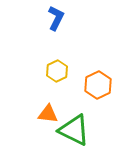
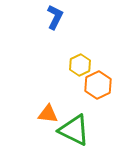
blue L-shape: moved 1 px left, 1 px up
yellow hexagon: moved 23 px right, 6 px up
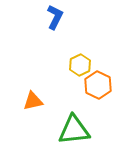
orange hexagon: rotated 8 degrees counterclockwise
orange triangle: moved 15 px left, 13 px up; rotated 20 degrees counterclockwise
green triangle: rotated 32 degrees counterclockwise
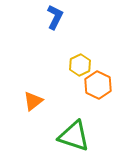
orange triangle: rotated 25 degrees counterclockwise
green triangle: moved 6 px down; rotated 24 degrees clockwise
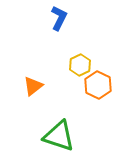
blue L-shape: moved 4 px right, 1 px down
orange triangle: moved 15 px up
green triangle: moved 15 px left
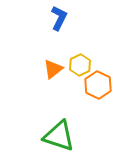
orange triangle: moved 20 px right, 17 px up
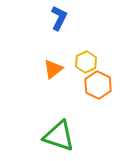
yellow hexagon: moved 6 px right, 3 px up
